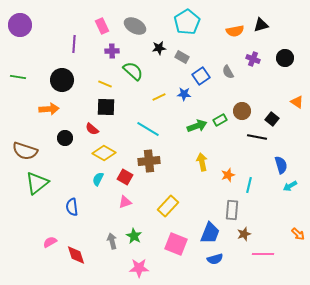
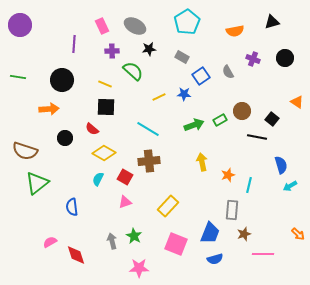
black triangle at (261, 25): moved 11 px right, 3 px up
black star at (159, 48): moved 10 px left, 1 px down
green arrow at (197, 126): moved 3 px left, 1 px up
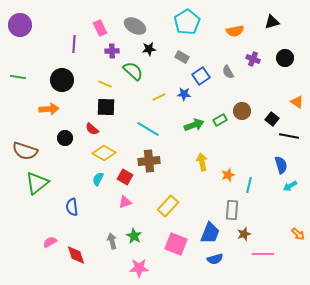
pink rectangle at (102, 26): moved 2 px left, 2 px down
black line at (257, 137): moved 32 px right, 1 px up
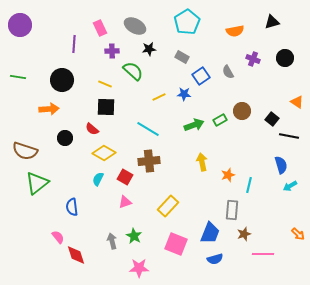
pink semicircle at (50, 242): moved 8 px right, 5 px up; rotated 80 degrees clockwise
